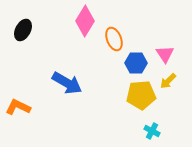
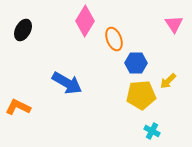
pink triangle: moved 9 px right, 30 px up
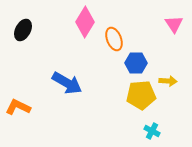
pink diamond: moved 1 px down
yellow arrow: rotated 132 degrees counterclockwise
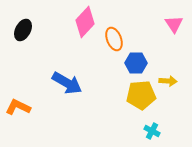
pink diamond: rotated 12 degrees clockwise
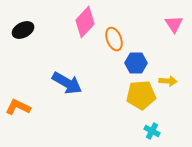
black ellipse: rotated 35 degrees clockwise
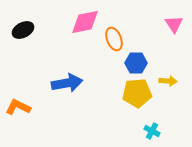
pink diamond: rotated 36 degrees clockwise
blue arrow: rotated 40 degrees counterclockwise
yellow pentagon: moved 4 px left, 2 px up
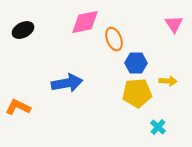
cyan cross: moved 6 px right, 4 px up; rotated 14 degrees clockwise
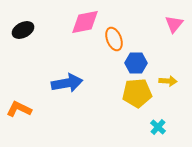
pink triangle: rotated 12 degrees clockwise
orange L-shape: moved 1 px right, 2 px down
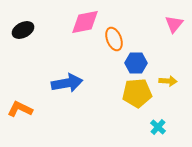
orange L-shape: moved 1 px right
